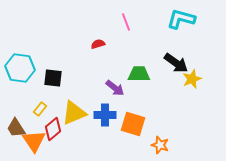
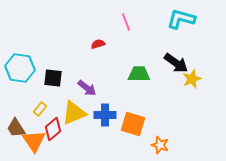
purple arrow: moved 28 px left
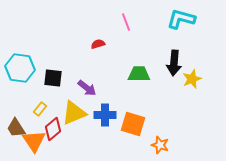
black arrow: moved 2 px left; rotated 60 degrees clockwise
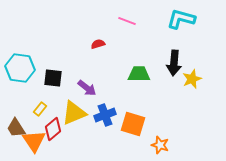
pink line: moved 1 px right, 1 px up; rotated 48 degrees counterclockwise
blue cross: rotated 20 degrees counterclockwise
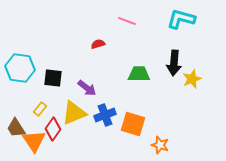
red diamond: rotated 15 degrees counterclockwise
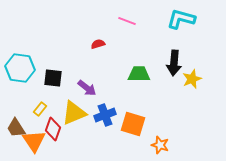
red diamond: rotated 15 degrees counterclockwise
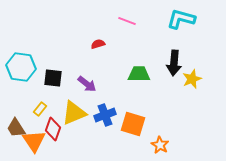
cyan hexagon: moved 1 px right, 1 px up
purple arrow: moved 4 px up
orange star: rotated 12 degrees clockwise
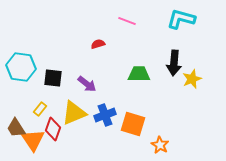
orange triangle: moved 1 px left, 1 px up
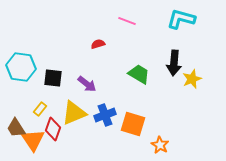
green trapezoid: rotated 30 degrees clockwise
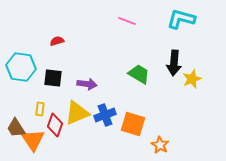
red semicircle: moved 41 px left, 3 px up
purple arrow: rotated 30 degrees counterclockwise
yellow rectangle: rotated 32 degrees counterclockwise
yellow triangle: moved 3 px right
red diamond: moved 2 px right, 4 px up
